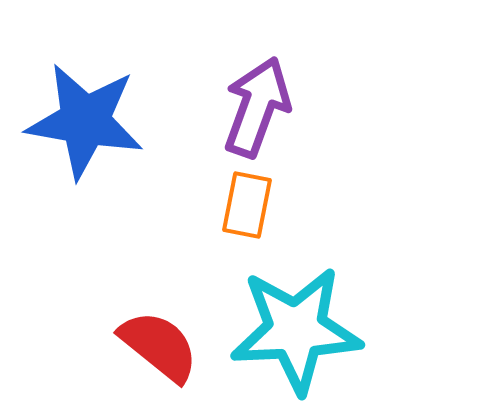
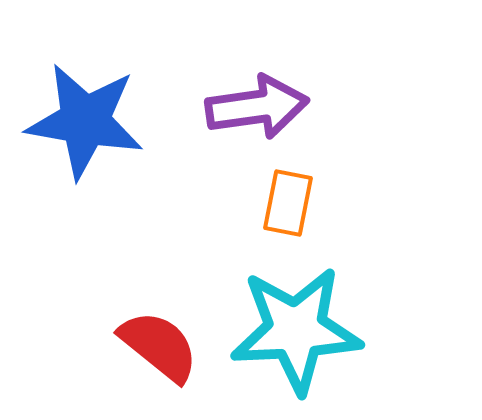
purple arrow: rotated 62 degrees clockwise
orange rectangle: moved 41 px right, 2 px up
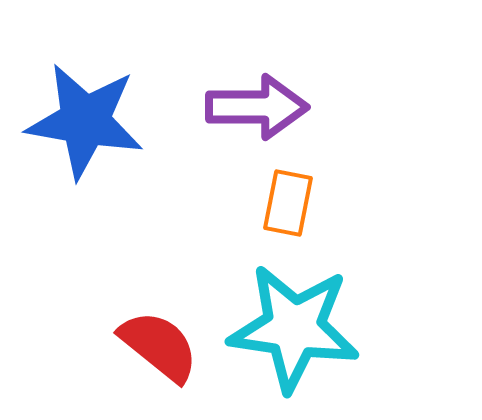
purple arrow: rotated 8 degrees clockwise
cyan star: moved 2 px left, 2 px up; rotated 11 degrees clockwise
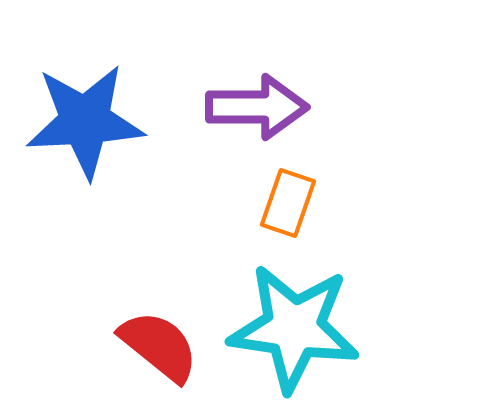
blue star: rotated 13 degrees counterclockwise
orange rectangle: rotated 8 degrees clockwise
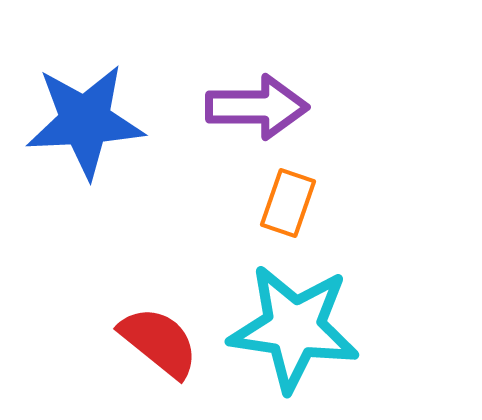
red semicircle: moved 4 px up
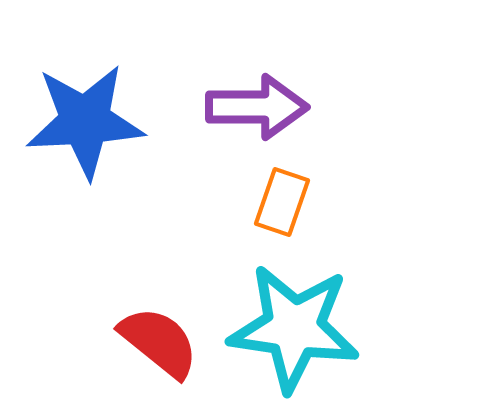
orange rectangle: moved 6 px left, 1 px up
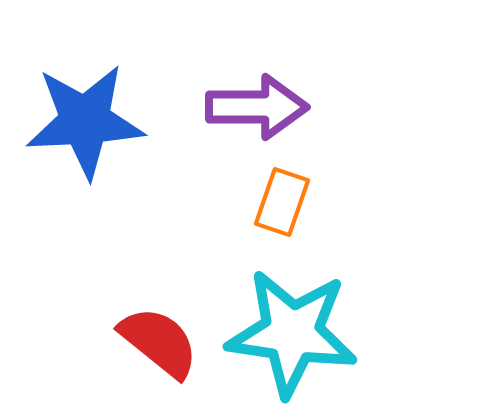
cyan star: moved 2 px left, 5 px down
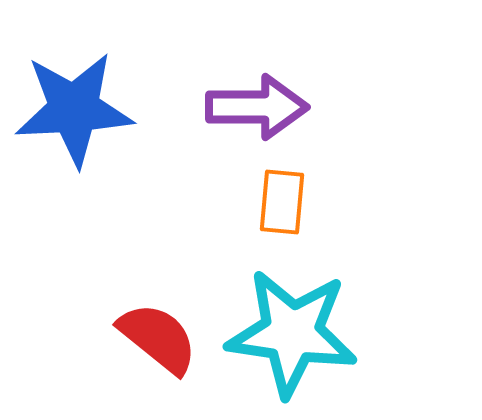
blue star: moved 11 px left, 12 px up
orange rectangle: rotated 14 degrees counterclockwise
red semicircle: moved 1 px left, 4 px up
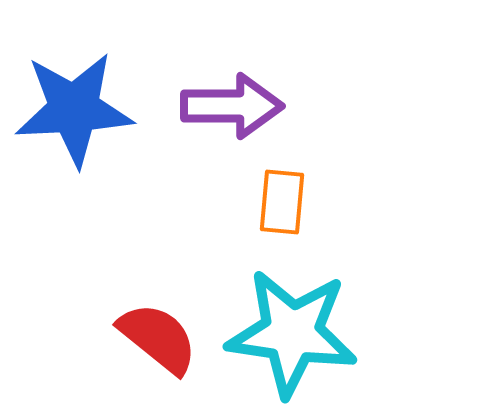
purple arrow: moved 25 px left, 1 px up
